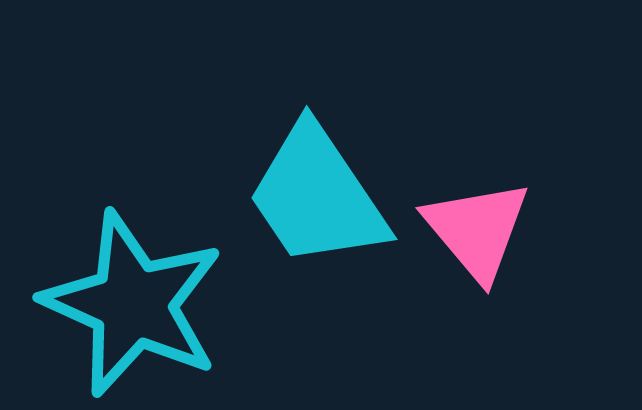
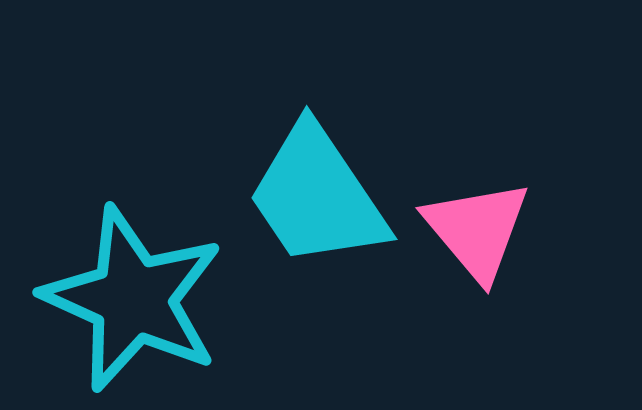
cyan star: moved 5 px up
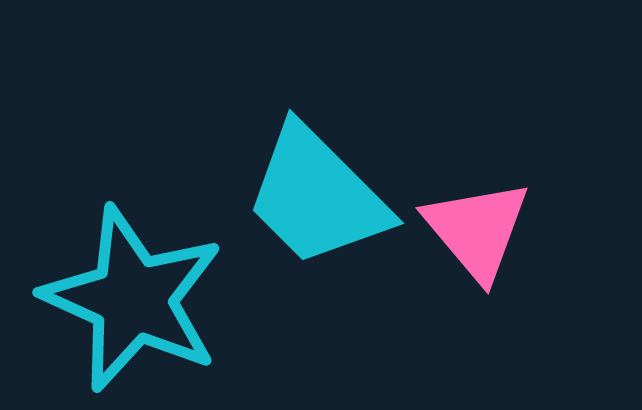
cyan trapezoid: rotated 11 degrees counterclockwise
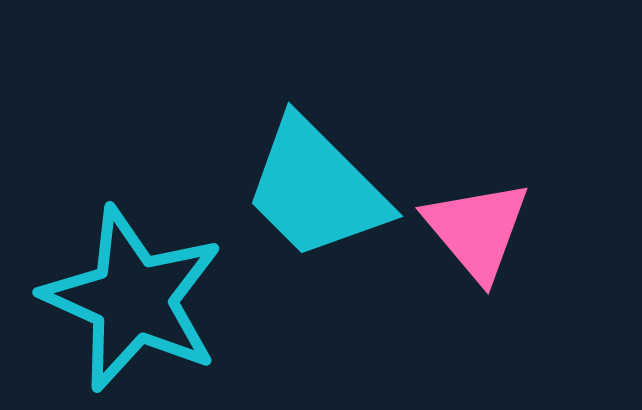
cyan trapezoid: moved 1 px left, 7 px up
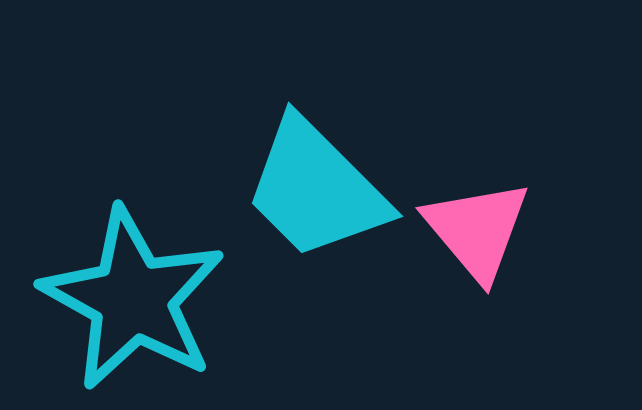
cyan star: rotated 5 degrees clockwise
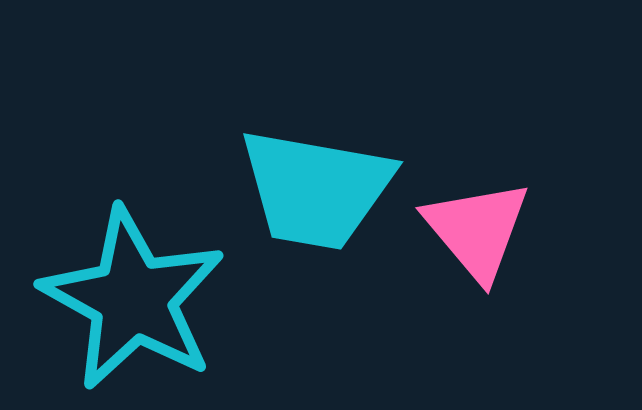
cyan trapezoid: rotated 35 degrees counterclockwise
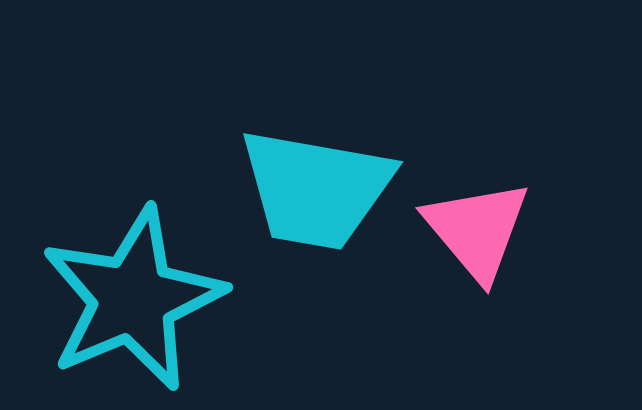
cyan star: rotated 20 degrees clockwise
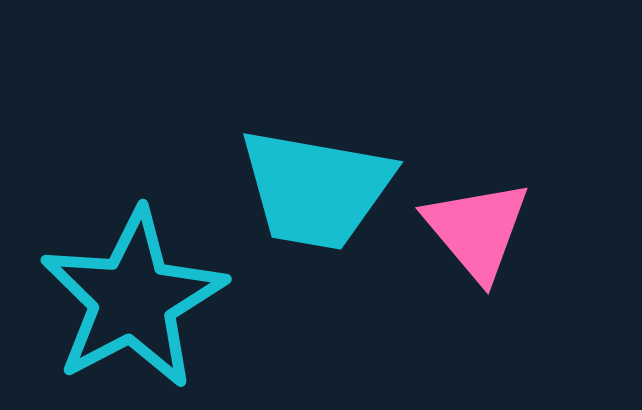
cyan star: rotated 5 degrees counterclockwise
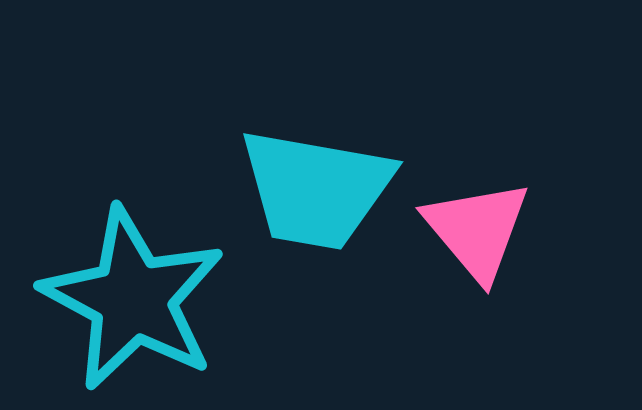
cyan star: rotated 16 degrees counterclockwise
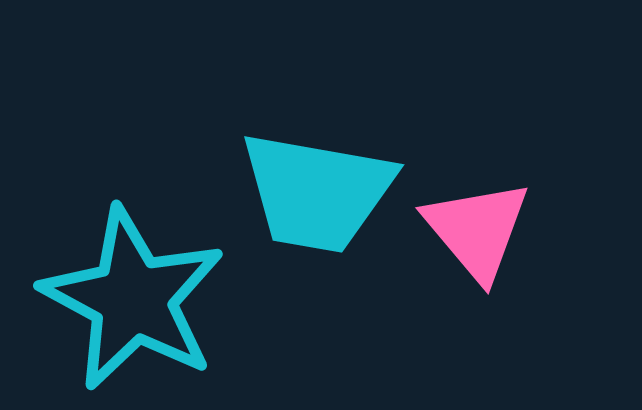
cyan trapezoid: moved 1 px right, 3 px down
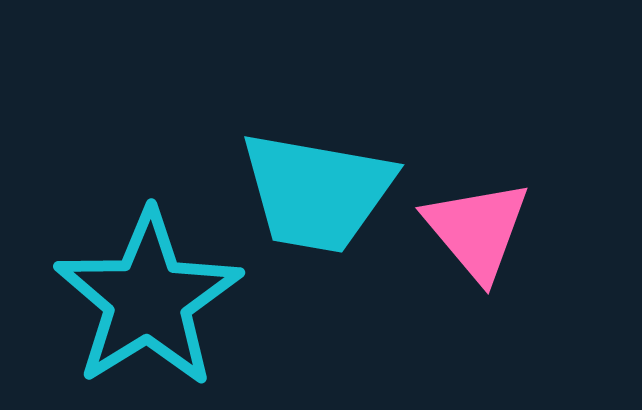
cyan star: moved 15 px right; rotated 12 degrees clockwise
